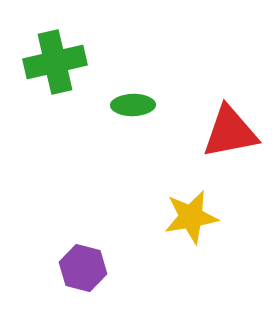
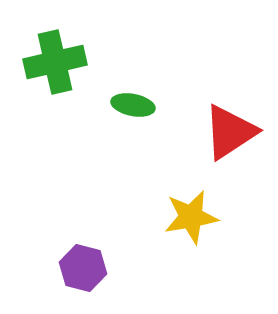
green ellipse: rotated 12 degrees clockwise
red triangle: rotated 22 degrees counterclockwise
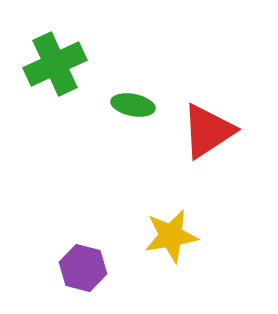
green cross: moved 2 px down; rotated 12 degrees counterclockwise
red triangle: moved 22 px left, 1 px up
yellow star: moved 20 px left, 19 px down
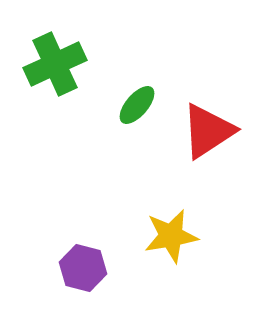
green ellipse: moved 4 px right; rotated 60 degrees counterclockwise
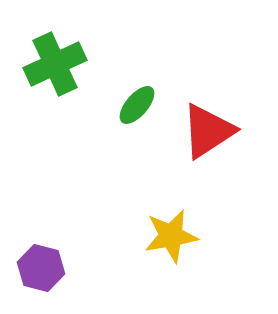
purple hexagon: moved 42 px left
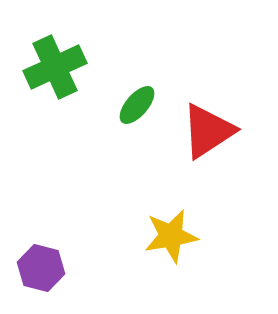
green cross: moved 3 px down
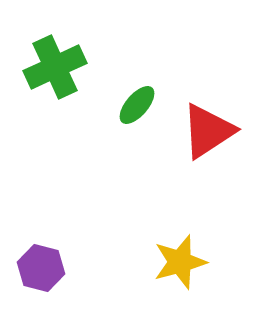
yellow star: moved 9 px right, 26 px down; rotated 6 degrees counterclockwise
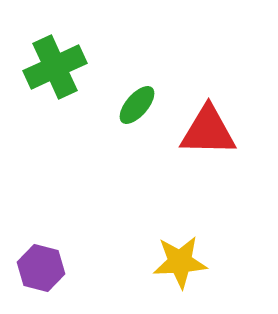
red triangle: rotated 34 degrees clockwise
yellow star: rotated 12 degrees clockwise
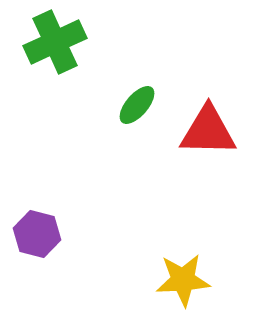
green cross: moved 25 px up
yellow star: moved 3 px right, 18 px down
purple hexagon: moved 4 px left, 34 px up
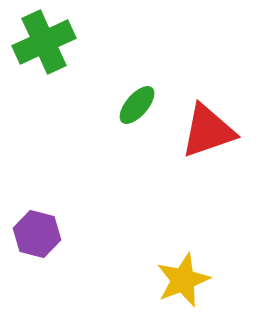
green cross: moved 11 px left
red triangle: rotated 20 degrees counterclockwise
yellow star: rotated 18 degrees counterclockwise
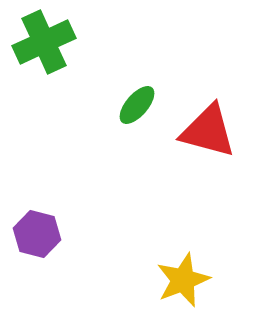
red triangle: rotated 34 degrees clockwise
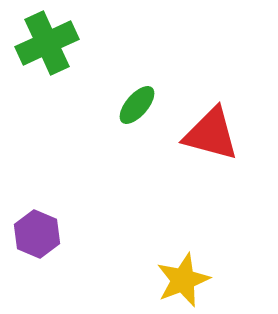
green cross: moved 3 px right, 1 px down
red triangle: moved 3 px right, 3 px down
purple hexagon: rotated 9 degrees clockwise
